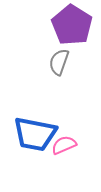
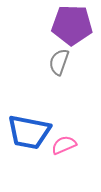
purple pentagon: rotated 30 degrees counterclockwise
blue trapezoid: moved 6 px left, 2 px up
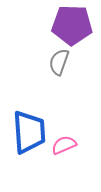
blue trapezoid: rotated 105 degrees counterclockwise
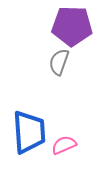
purple pentagon: moved 1 px down
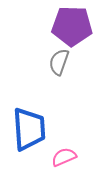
blue trapezoid: moved 3 px up
pink semicircle: moved 12 px down
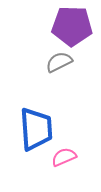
gray semicircle: rotated 44 degrees clockwise
blue trapezoid: moved 7 px right
